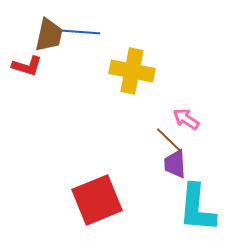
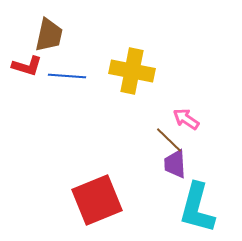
blue line: moved 14 px left, 44 px down
cyan L-shape: rotated 10 degrees clockwise
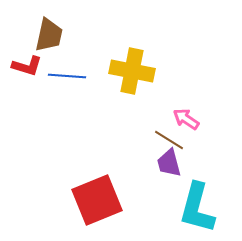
brown line: rotated 12 degrees counterclockwise
purple trapezoid: moved 6 px left, 1 px up; rotated 12 degrees counterclockwise
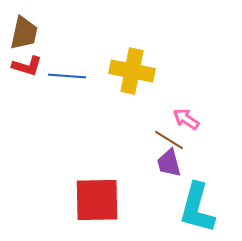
brown trapezoid: moved 25 px left, 2 px up
red square: rotated 21 degrees clockwise
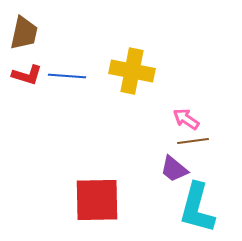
red L-shape: moved 9 px down
brown line: moved 24 px right, 1 px down; rotated 40 degrees counterclockwise
purple trapezoid: moved 5 px right, 6 px down; rotated 36 degrees counterclockwise
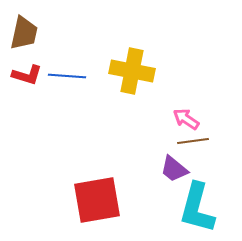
red square: rotated 9 degrees counterclockwise
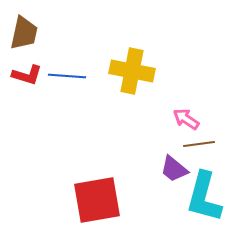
brown line: moved 6 px right, 3 px down
cyan L-shape: moved 7 px right, 11 px up
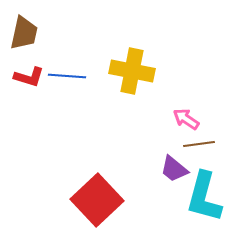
red L-shape: moved 2 px right, 2 px down
red square: rotated 33 degrees counterclockwise
